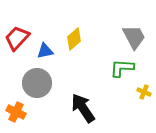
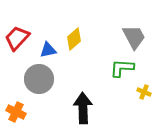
blue triangle: moved 3 px right, 1 px up
gray circle: moved 2 px right, 4 px up
black arrow: rotated 32 degrees clockwise
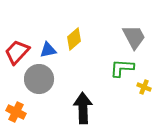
red trapezoid: moved 14 px down
yellow cross: moved 5 px up
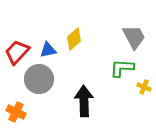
black arrow: moved 1 px right, 7 px up
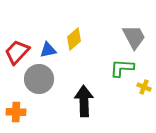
orange cross: rotated 24 degrees counterclockwise
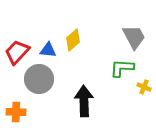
yellow diamond: moved 1 px left, 1 px down
blue triangle: rotated 18 degrees clockwise
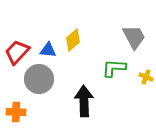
green L-shape: moved 8 px left
yellow cross: moved 2 px right, 10 px up
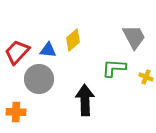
black arrow: moved 1 px right, 1 px up
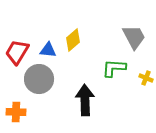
red trapezoid: rotated 12 degrees counterclockwise
yellow cross: moved 1 px down
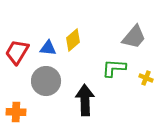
gray trapezoid: rotated 68 degrees clockwise
blue triangle: moved 2 px up
gray circle: moved 7 px right, 2 px down
